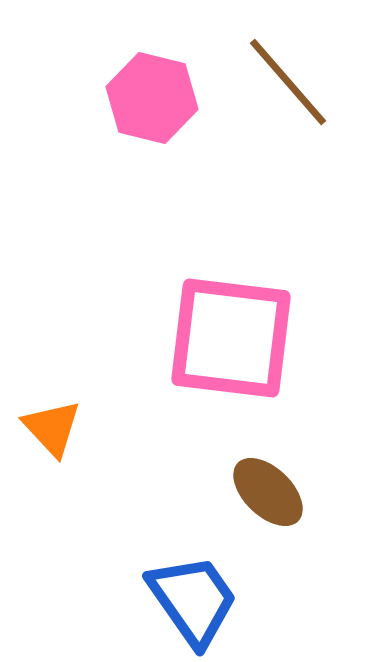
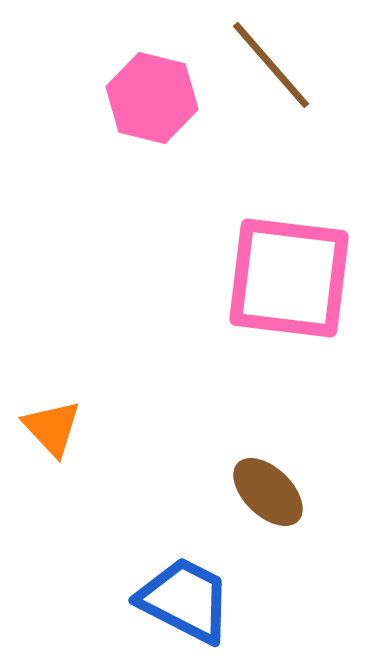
brown line: moved 17 px left, 17 px up
pink square: moved 58 px right, 60 px up
blue trapezoid: moved 8 px left; rotated 28 degrees counterclockwise
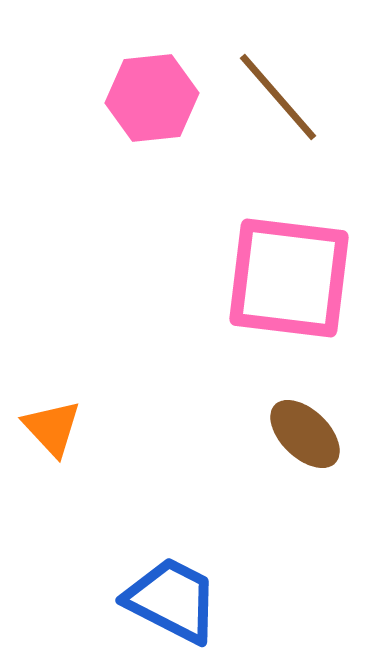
brown line: moved 7 px right, 32 px down
pink hexagon: rotated 20 degrees counterclockwise
brown ellipse: moved 37 px right, 58 px up
blue trapezoid: moved 13 px left
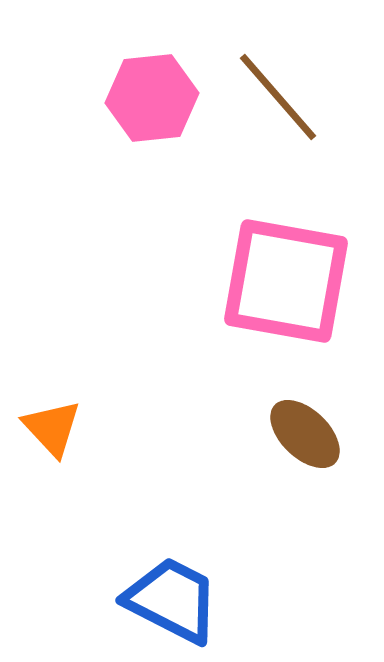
pink square: moved 3 px left, 3 px down; rotated 3 degrees clockwise
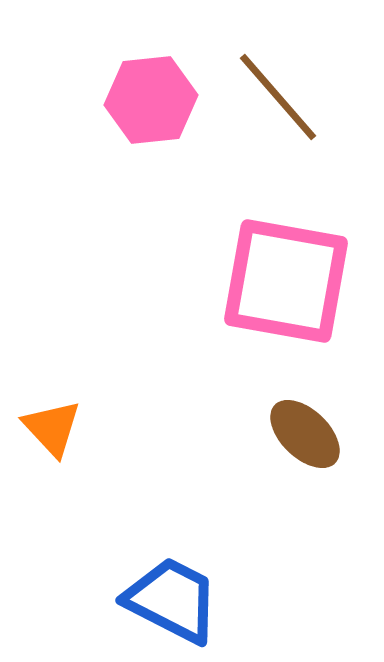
pink hexagon: moved 1 px left, 2 px down
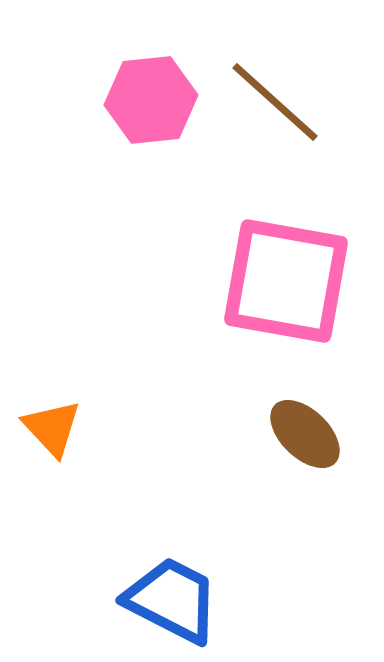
brown line: moved 3 px left, 5 px down; rotated 7 degrees counterclockwise
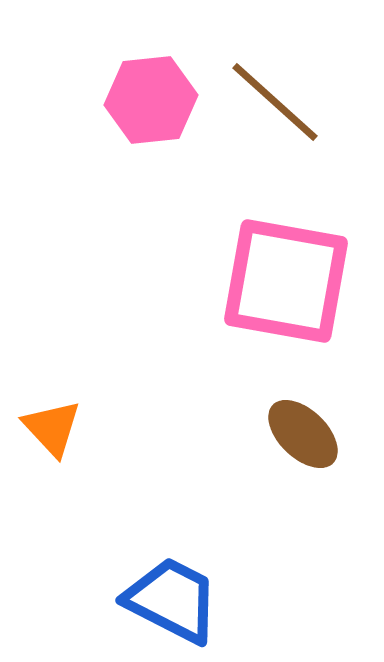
brown ellipse: moved 2 px left
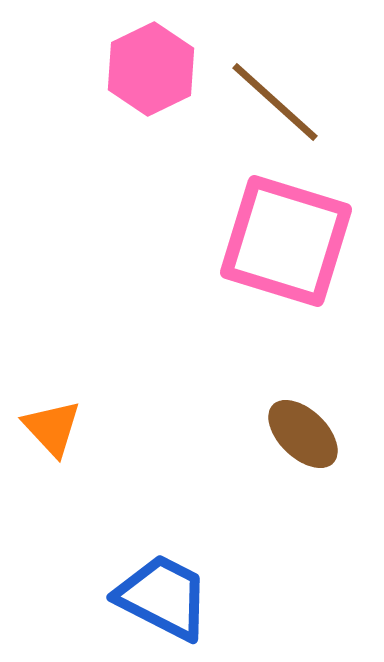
pink hexagon: moved 31 px up; rotated 20 degrees counterclockwise
pink square: moved 40 px up; rotated 7 degrees clockwise
blue trapezoid: moved 9 px left, 3 px up
